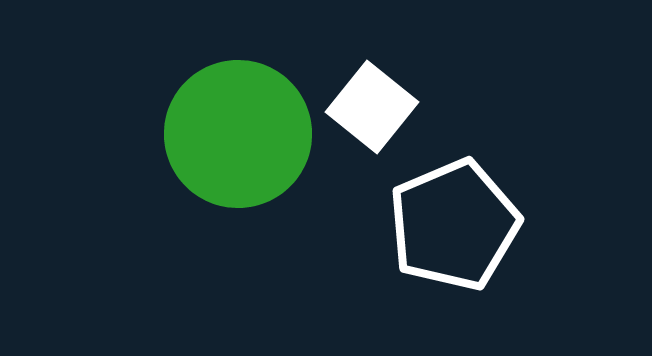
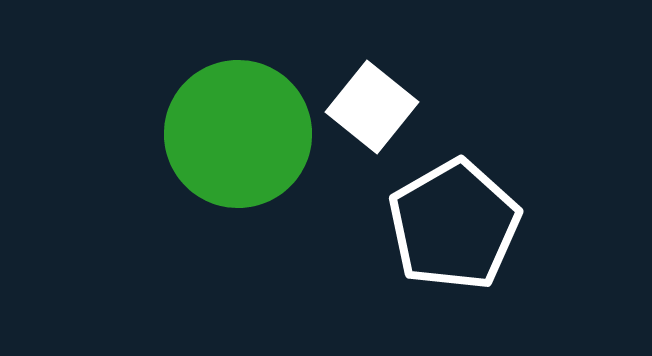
white pentagon: rotated 7 degrees counterclockwise
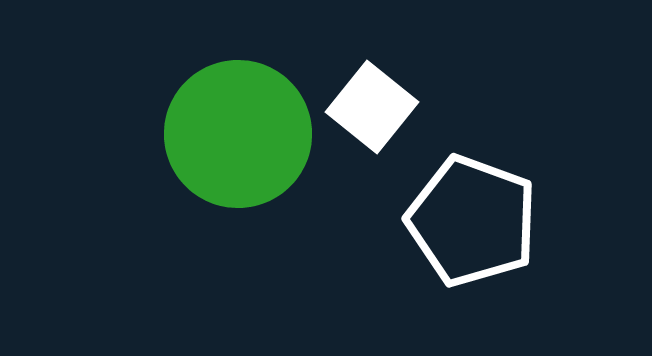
white pentagon: moved 18 px right, 4 px up; rotated 22 degrees counterclockwise
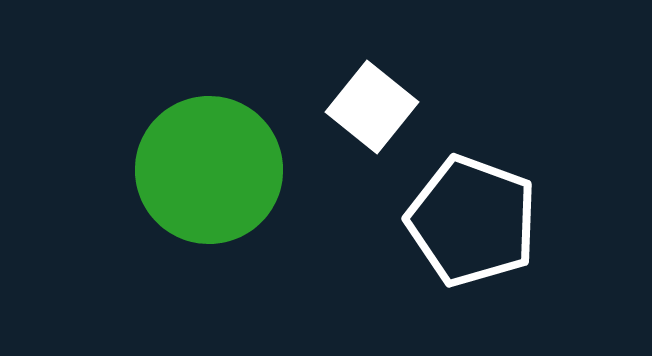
green circle: moved 29 px left, 36 px down
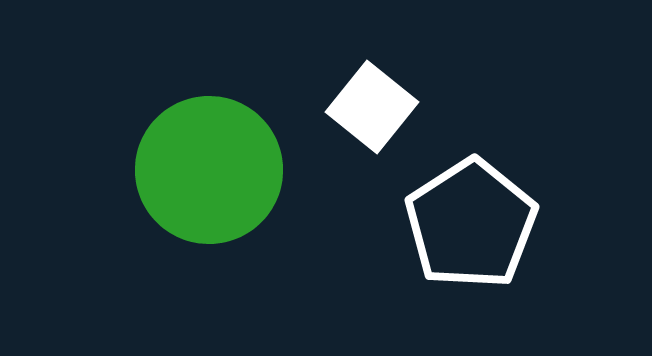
white pentagon: moved 1 px left, 3 px down; rotated 19 degrees clockwise
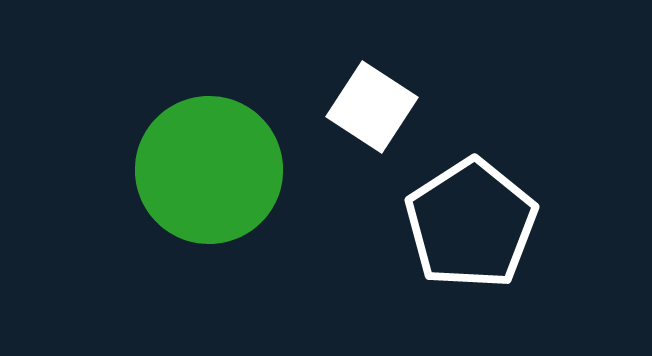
white square: rotated 6 degrees counterclockwise
